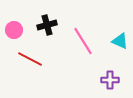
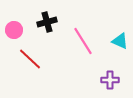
black cross: moved 3 px up
red line: rotated 15 degrees clockwise
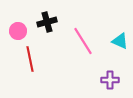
pink circle: moved 4 px right, 1 px down
red line: rotated 35 degrees clockwise
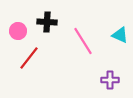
black cross: rotated 18 degrees clockwise
cyan triangle: moved 6 px up
red line: moved 1 px left, 1 px up; rotated 50 degrees clockwise
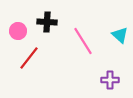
cyan triangle: rotated 18 degrees clockwise
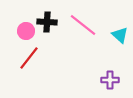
pink circle: moved 8 px right
pink line: moved 16 px up; rotated 20 degrees counterclockwise
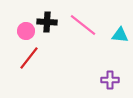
cyan triangle: rotated 36 degrees counterclockwise
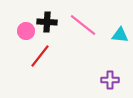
red line: moved 11 px right, 2 px up
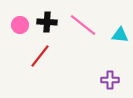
pink circle: moved 6 px left, 6 px up
